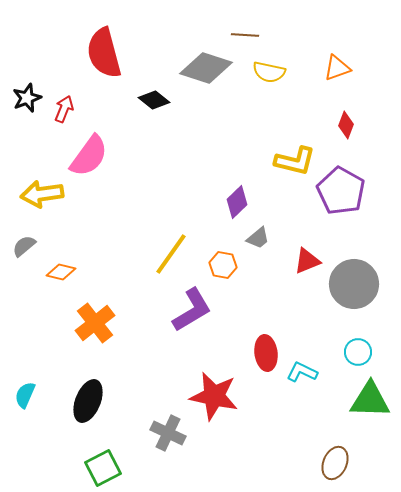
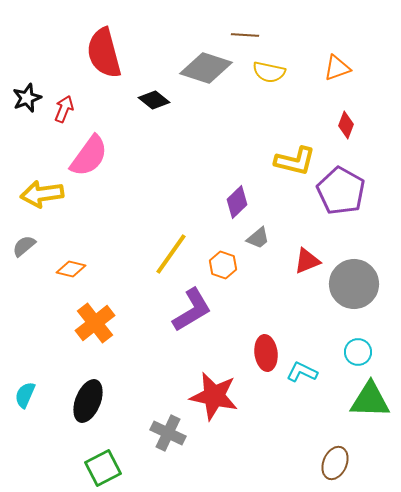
orange hexagon: rotated 8 degrees clockwise
orange diamond: moved 10 px right, 3 px up
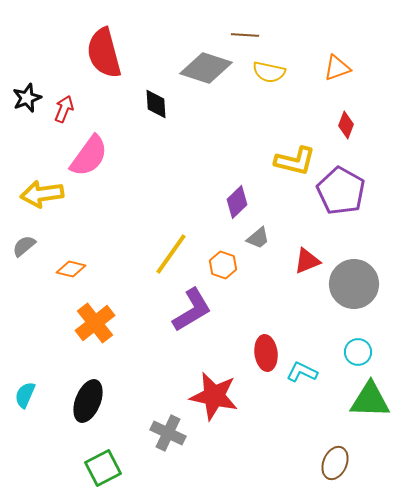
black diamond: moved 2 px right, 4 px down; rotated 48 degrees clockwise
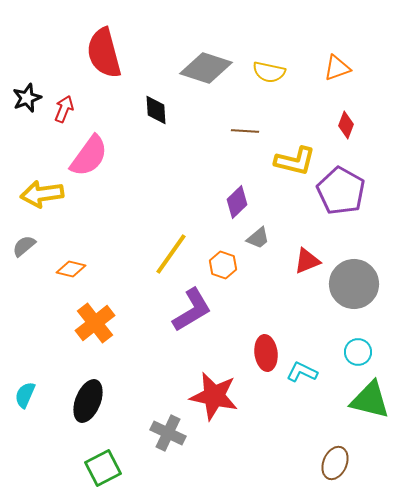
brown line: moved 96 px down
black diamond: moved 6 px down
green triangle: rotated 12 degrees clockwise
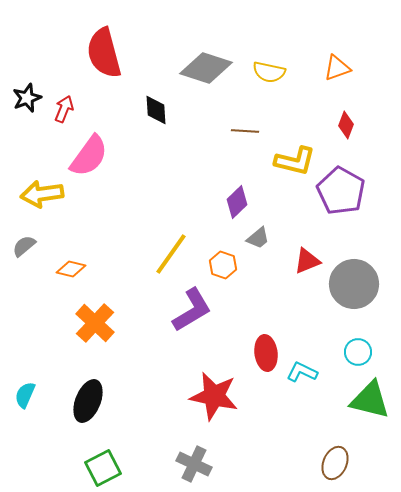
orange cross: rotated 9 degrees counterclockwise
gray cross: moved 26 px right, 31 px down
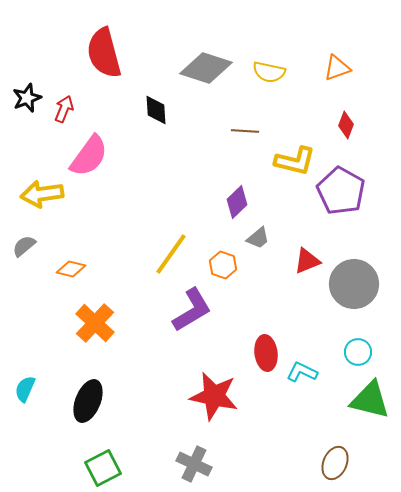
cyan semicircle: moved 6 px up
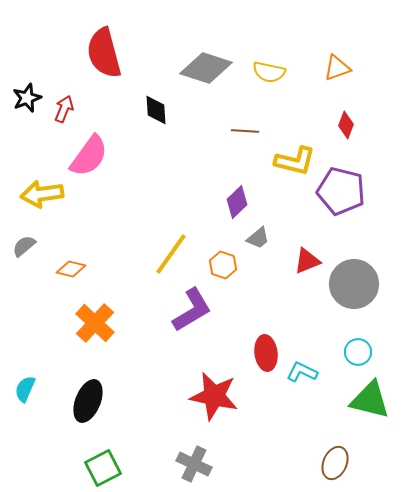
purple pentagon: rotated 15 degrees counterclockwise
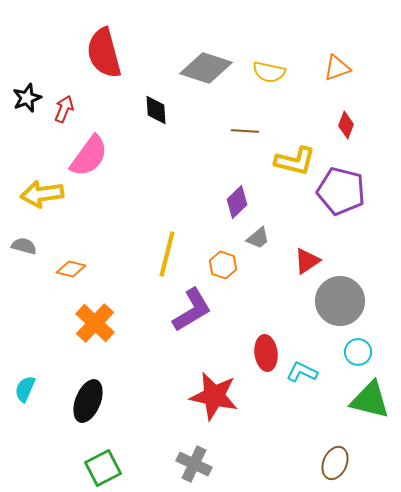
gray semicircle: rotated 55 degrees clockwise
yellow line: moved 4 px left; rotated 21 degrees counterclockwise
red triangle: rotated 12 degrees counterclockwise
gray circle: moved 14 px left, 17 px down
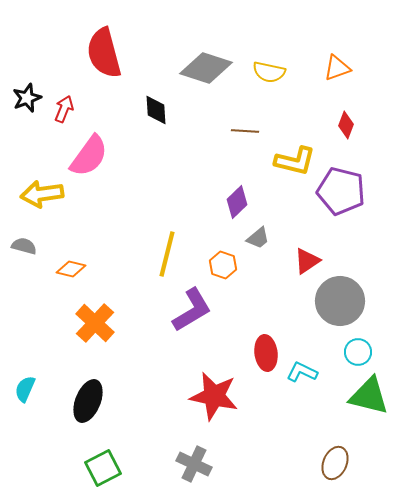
green triangle: moved 1 px left, 4 px up
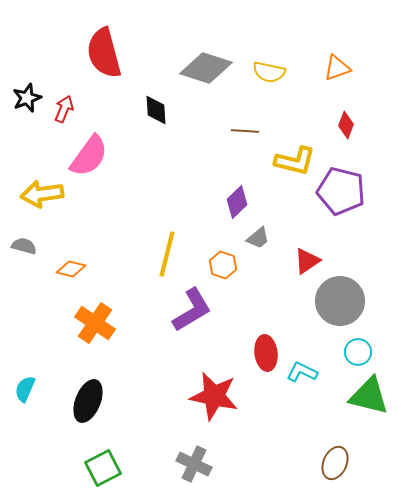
orange cross: rotated 9 degrees counterclockwise
